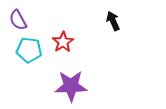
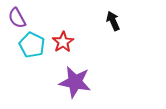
purple semicircle: moved 1 px left, 2 px up
cyan pentagon: moved 3 px right, 5 px up; rotated 20 degrees clockwise
purple star: moved 4 px right, 4 px up; rotated 12 degrees clockwise
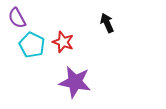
black arrow: moved 6 px left, 2 px down
red star: rotated 20 degrees counterclockwise
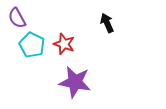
red star: moved 1 px right, 2 px down
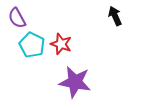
black arrow: moved 8 px right, 7 px up
red star: moved 3 px left
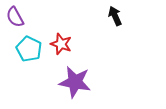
purple semicircle: moved 2 px left, 1 px up
cyan pentagon: moved 3 px left, 4 px down
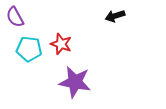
black arrow: rotated 84 degrees counterclockwise
cyan pentagon: rotated 20 degrees counterclockwise
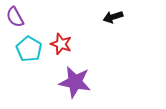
black arrow: moved 2 px left, 1 px down
cyan pentagon: rotated 25 degrees clockwise
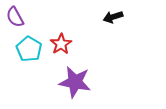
red star: rotated 20 degrees clockwise
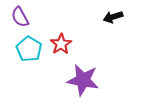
purple semicircle: moved 5 px right
purple star: moved 8 px right, 2 px up
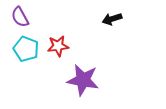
black arrow: moved 1 px left, 2 px down
red star: moved 3 px left, 2 px down; rotated 25 degrees clockwise
cyan pentagon: moved 3 px left; rotated 10 degrees counterclockwise
